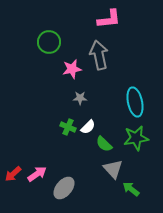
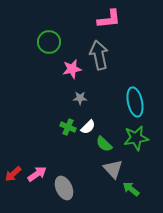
gray ellipse: rotated 65 degrees counterclockwise
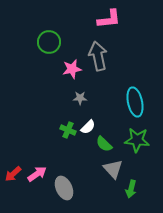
gray arrow: moved 1 px left, 1 px down
green cross: moved 3 px down
green star: moved 1 px right, 2 px down; rotated 15 degrees clockwise
green arrow: rotated 114 degrees counterclockwise
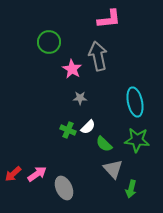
pink star: rotated 30 degrees counterclockwise
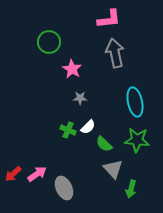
gray arrow: moved 17 px right, 3 px up
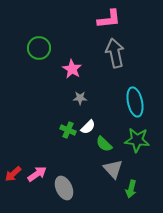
green circle: moved 10 px left, 6 px down
